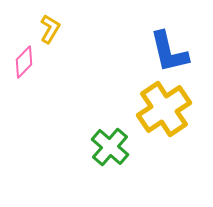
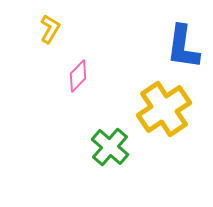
blue L-shape: moved 14 px right, 5 px up; rotated 21 degrees clockwise
pink diamond: moved 54 px right, 14 px down
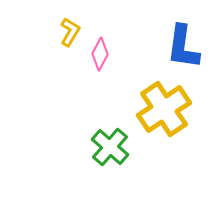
yellow L-shape: moved 20 px right, 3 px down
pink diamond: moved 22 px right, 22 px up; rotated 16 degrees counterclockwise
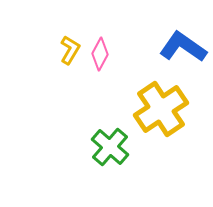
yellow L-shape: moved 18 px down
blue L-shape: rotated 117 degrees clockwise
yellow cross: moved 3 px left
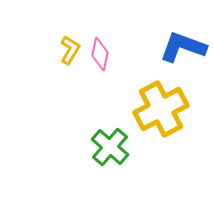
blue L-shape: rotated 15 degrees counterclockwise
pink diamond: rotated 16 degrees counterclockwise
yellow cross: rotated 6 degrees clockwise
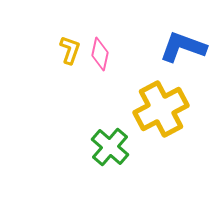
yellow L-shape: rotated 12 degrees counterclockwise
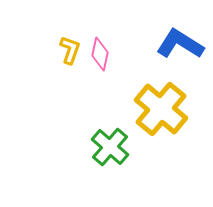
blue L-shape: moved 3 px left, 3 px up; rotated 12 degrees clockwise
yellow cross: rotated 22 degrees counterclockwise
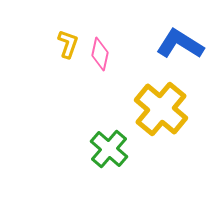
yellow L-shape: moved 2 px left, 6 px up
green cross: moved 1 px left, 2 px down
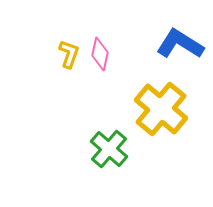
yellow L-shape: moved 1 px right, 10 px down
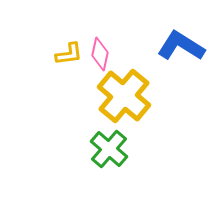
blue L-shape: moved 1 px right, 2 px down
yellow L-shape: rotated 64 degrees clockwise
yellow cross: moved 37 px left, 13 px up
